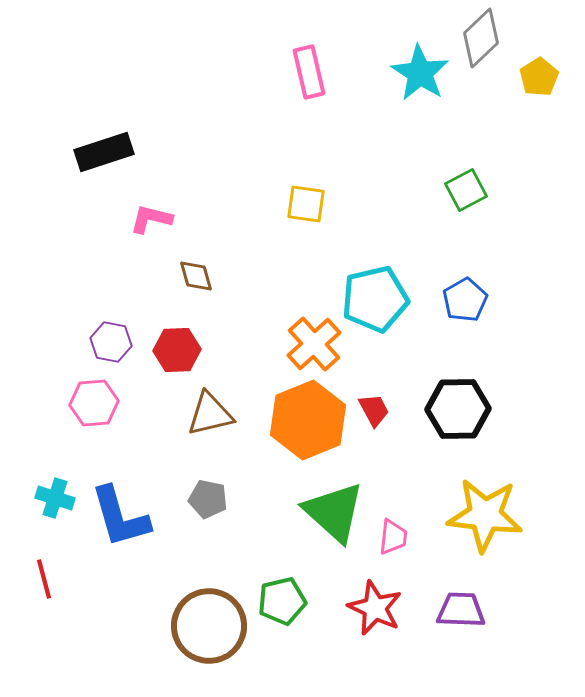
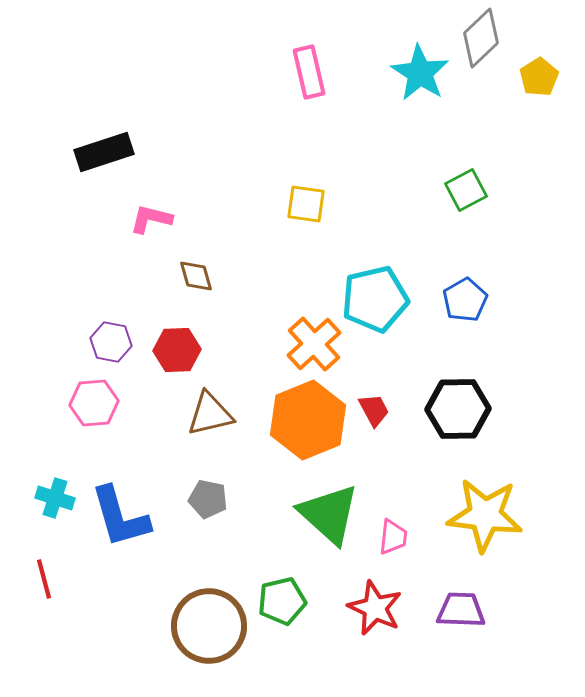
green triangle: moved 5 px left, 2 px down
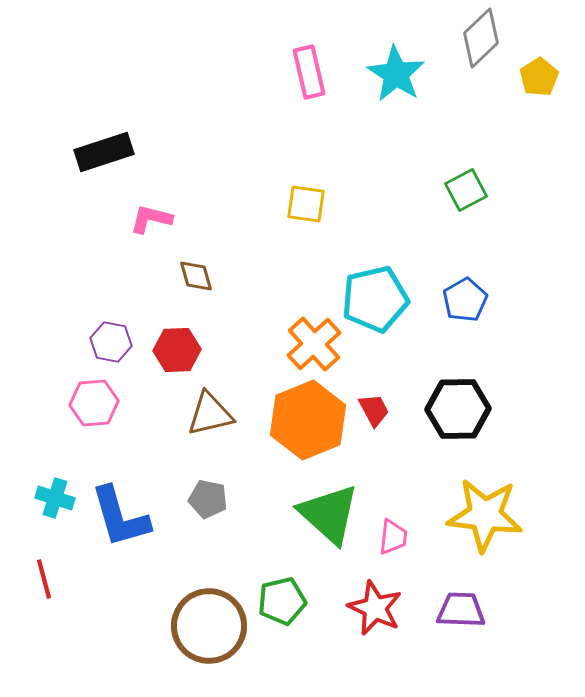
cyan star: moved 24 px left, 1 px down
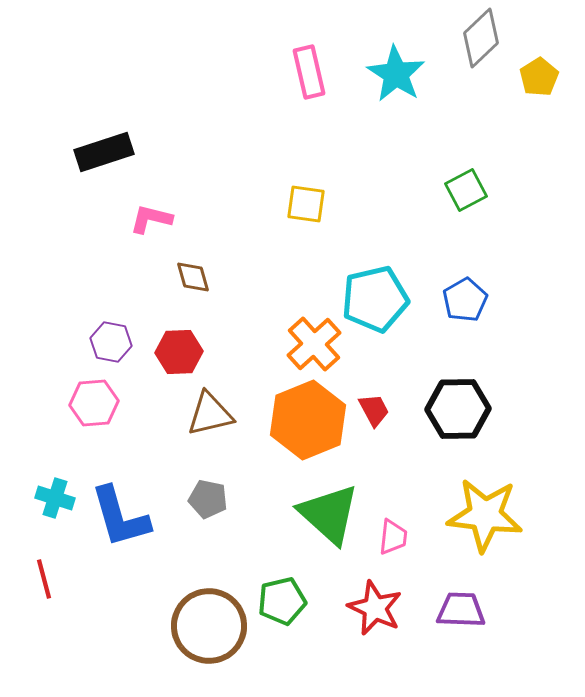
brown diamond: moved 3 px left, 1 px down
red hexagon: moved 2 px right, 2 px down
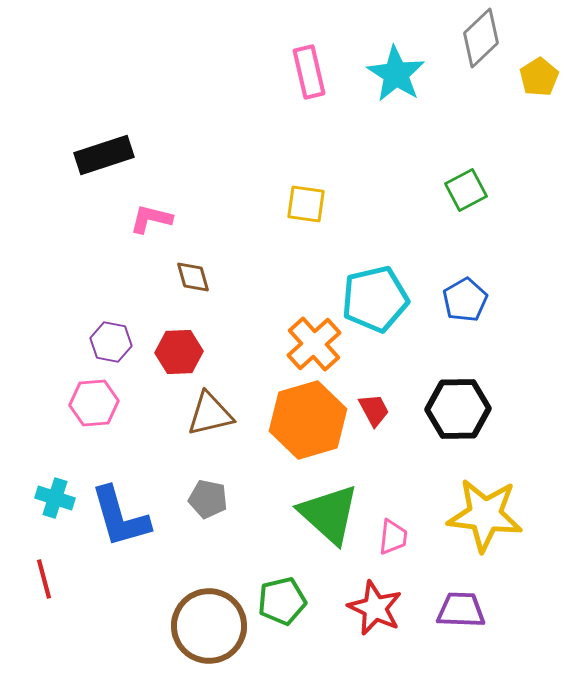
black rectangle: moved 3 px down
orange hexagon: rotated 6 degrees clockwise
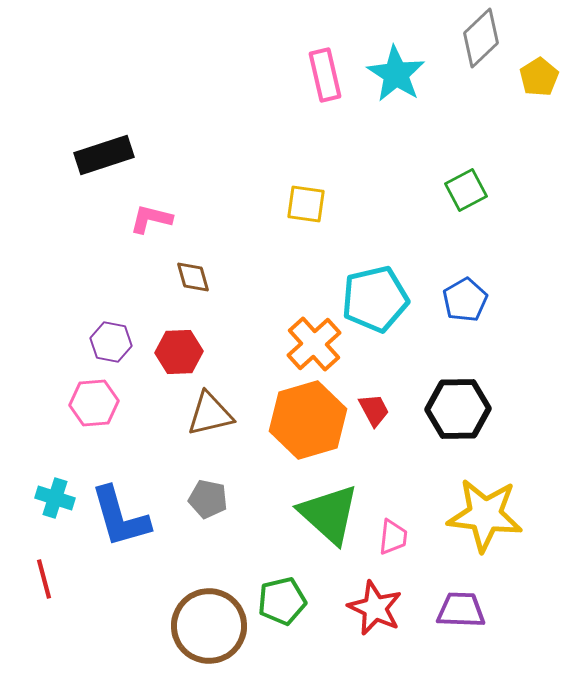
pink rectangle: moved 16 px right, 3 px down
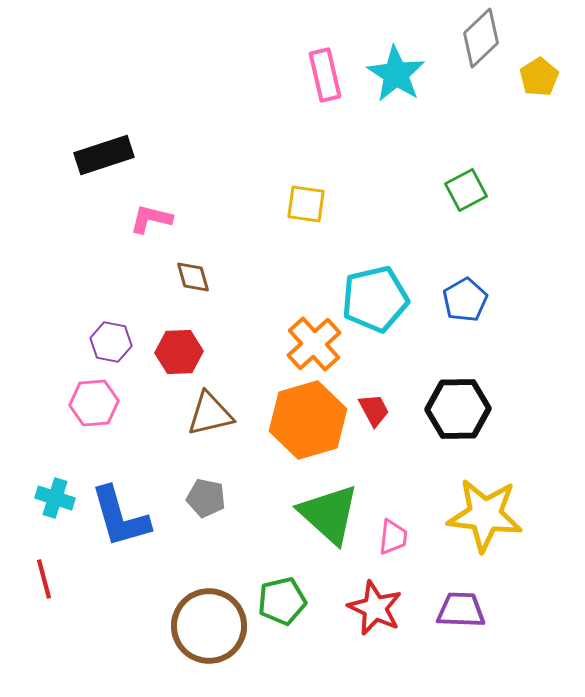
gray pentagon: moved 2 px left, 1 px up
